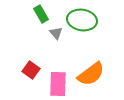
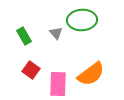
green rectangle: moved 17 px left, 22 px down
green ellipse: rotated 12 degrees counterclockwise
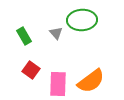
orange semicircle: moved 7 px down
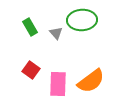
green rectangle: moved 6 px right, 9 px up
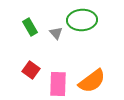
orange semicircle: moved 1 px right
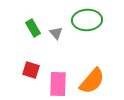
green ellipse: moved 5 px right
green rectangle: moved 3 px right, 1 px down
red square: rotated 18 degrees counterclockwise
orange semicircle: rotated 12 degrees counterclockwise
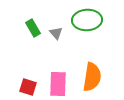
red square: moved 3 px left, 17 px down
orange semicircle: moved 4 px up; rotated 32 degrees counterclockwise
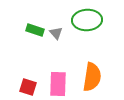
green rectangle: moved 2 px right, 2 px down; rotated 42 degrees counterclockwise
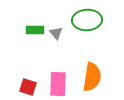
green rectangle: rotated 18 degrees counterclockwise
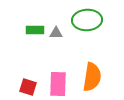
gray triangle: rotated 48 degrees counterclockwise
